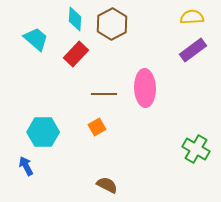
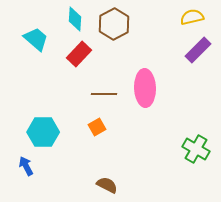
yellow semicircle: rotated 10 degrees counterclockwise
brown hexagon: moved 2 px right
purple rectangle: moved 5 px right; rotated 8 degrees counterclockwise
red rectangle: moved 3 px right
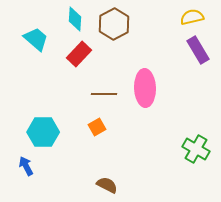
purple rectangle: rotated 76 degrees counterclockwise
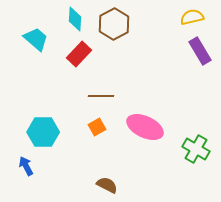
purple rectangle: moved 2 px right, 1 px down
pink ellipse: moved 39 px down; rotated 63 degrees counterclockwise
brown line: moved 3 px left, 2 px down
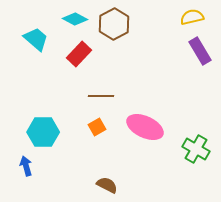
cyan diamond: rotated 65 degrees counterclockwise
blue arrow: rotated 12 degrees clockwise
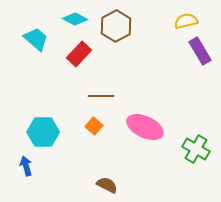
yellow semicircle: moved 6 px left, 4 px down
brown hexagon: moved 2 px right, 2 px down
orange square: moved 3 px left, 1 px up; rotated 18 degrees counterclockwise
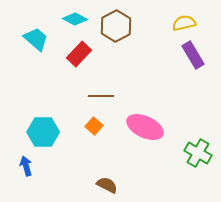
yellow semicircle: moved 2 px left, 2 px down
purple rectangle: moved 7 px left, 4 px down
green cross: moved 2 px right, 4 px down
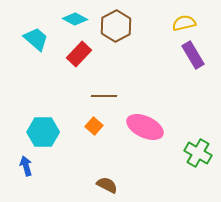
brown line: moved 3 px right
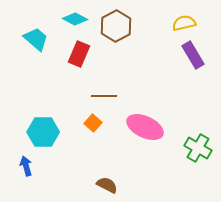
red rectangle: rotated 20 degrees counterclockwise
orange square: moved 1 px left, 3 px up
green cross: moved 5 px up
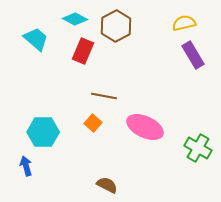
red rectangle: moved 4 px right, 3 px up
brown line: rotated 10 degrees clockwise
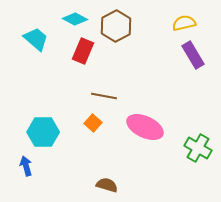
brown semicircle: rotated 10 degrees counterclockwise
